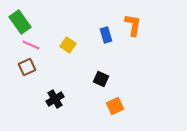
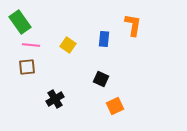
blue rectangle: moved 2 px left, 4 px down; rotated 21 degrees clockwise
pink line: rotated 18 degrees counterclockwise
brown square: rotated 18 degrees clockwise
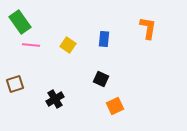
orange L-shape: moved 15 px right, 3 px down
brown square: moved 12 px left, 17 px down; rotated 12 degrees counterclockwise
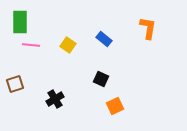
green rectangle: rotated 35 degrees clockwise
blue rectangle: rotated 56 degrees counterclockwise
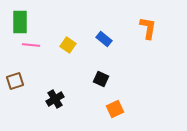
brown square: moved 3 px up
orange square: moved 3 px down
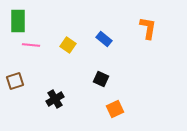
green rectangle: moved 2 px left, 1 px up
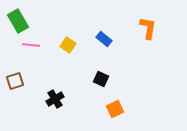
green rectangle: rotated 30 degrees counterclockwise
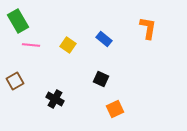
brown square: rotated 12 degrees counterclockwise
black cross: rotated 30 degrees counterclockwise
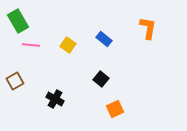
black square: rotated 14 degrees clockwise
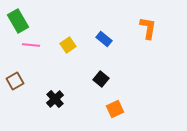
yellow square: rotated 21 degrees clockwise
black cross: rotated 18 degrees clockwise
